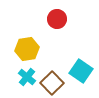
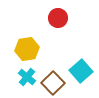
red circle: moved 1 px right, 1 px up
cyan square: rotated 15 degrees clockwise
brown square: moved 1 px right
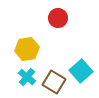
brown square: moved 1 px right, 1 px up; rotated 15 degrees counterclockwise
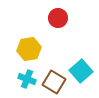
yellow hexagon: moved 2 px right
cyan cross: moved 2 px down; rotated 18 degrees counterclockwise
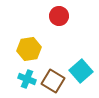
red circle: moved 1 px right, 2 px up
brown square: moved 1 px left, 1 px up
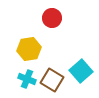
red circle: moved 7 px left, 2 px down
brown square: moved 1 px left, 1 px up
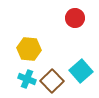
red circle: moved 23 px right
yellow hexagon: rotated 15 degrees clockwise
brown square: moved 1 px down; rotated 15 degrees clockwise
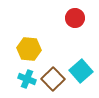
brown square: moved 1 px right, 2 px up
